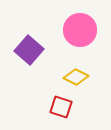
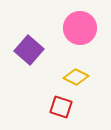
pink circle: moved 2 px up
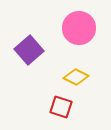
pink circle: moved 1 px left
purple square: rotated 8 degrees clockwise
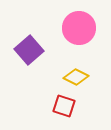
red square: moved 3 px right, 1 px up
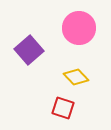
yellow diamond: rotated 20 degrees clockwise
red square: moved 1 px left, 2 px down
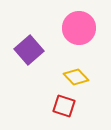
red square: moved 1 px right, 2 px up
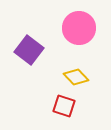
purple square: rotated 12 degrees counterclockwise
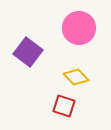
purple square: moved 1 px left, 2 px down
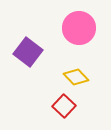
red square: rotated 25 degrees clockwise
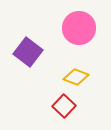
yellow diamond: rotated 25 degrees counterclockwise
